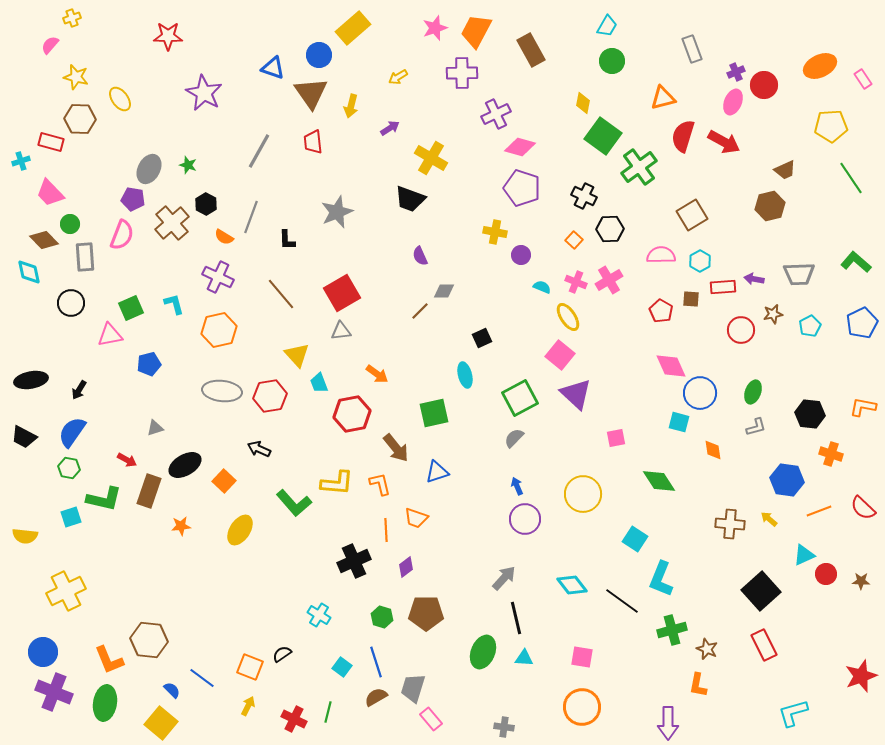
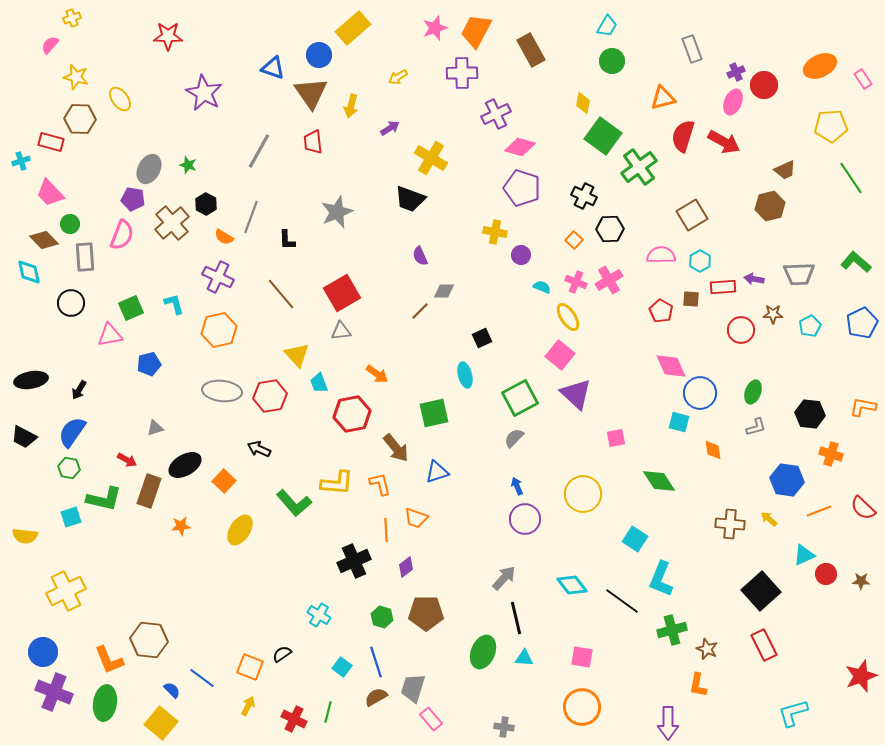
brown star at (773, 314): rotated 12 degrees clockwise
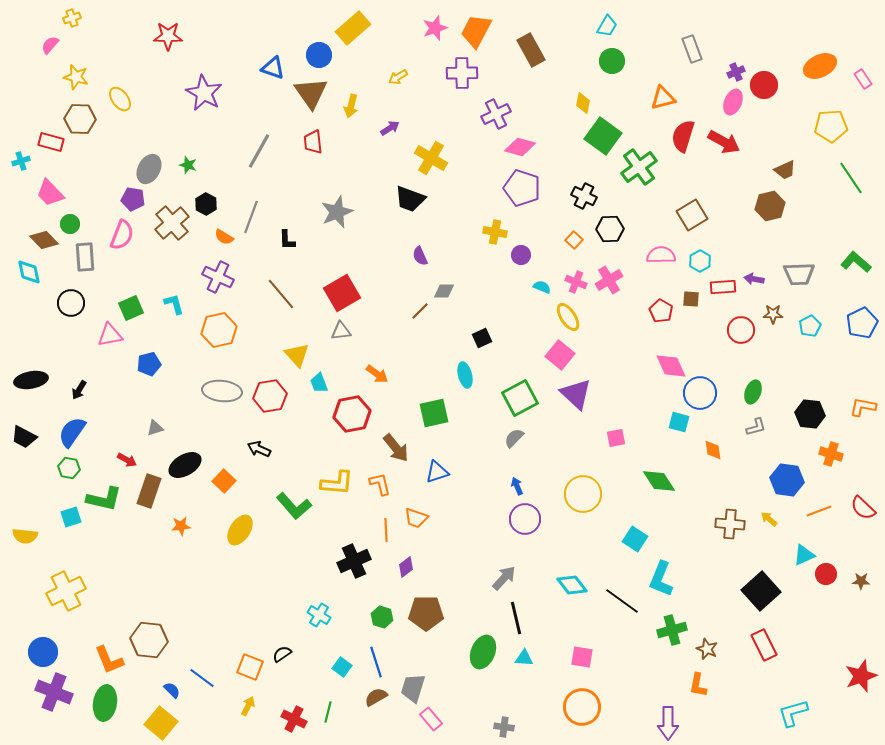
green L-shape at (294, 503): moved 3 px down
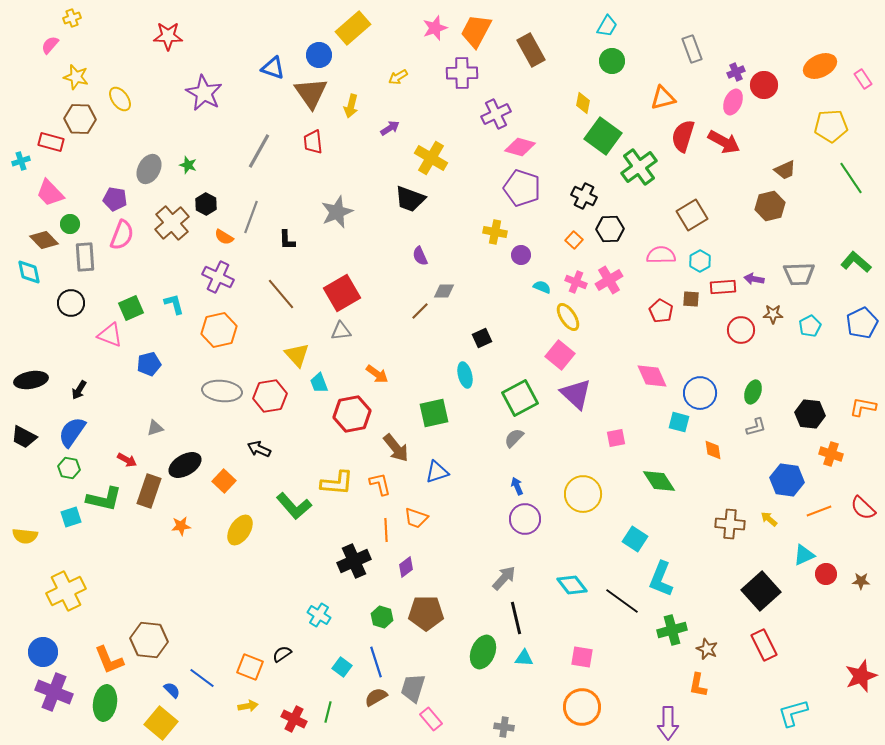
purple pentagon at (133, 199): moved 18 px left
pink triangle at (110, 335): rotated 32 degrees clockwise
pink diamond at (671, 366): moved 19 px left, 10 px down
yellow arrow at (248, 706): rotated 54 degrees clockwise
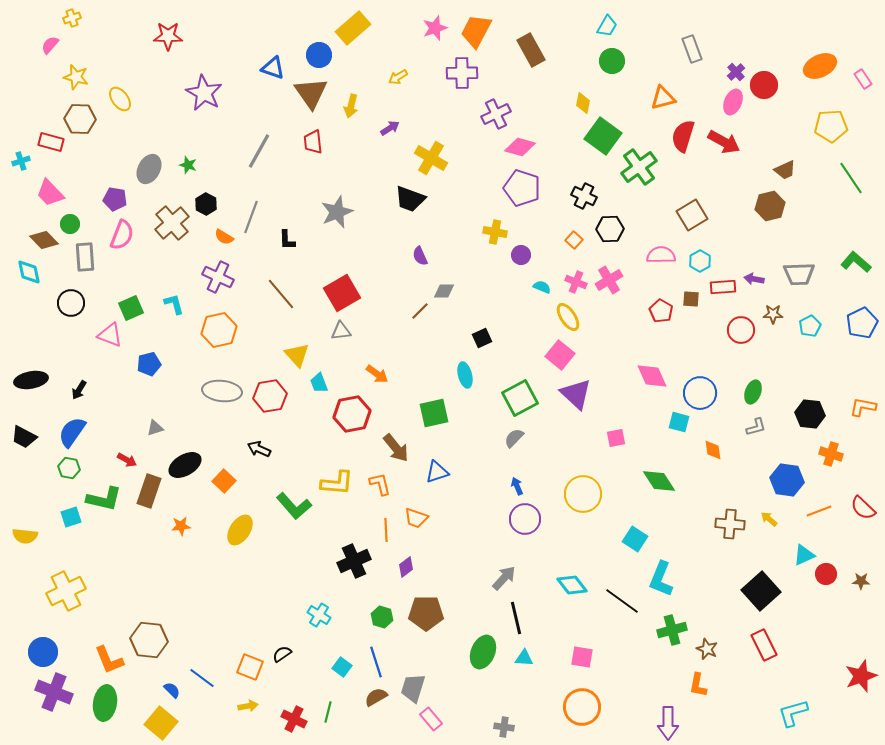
purple cross at (736, 72): rotated 18 degrees counterclockwise
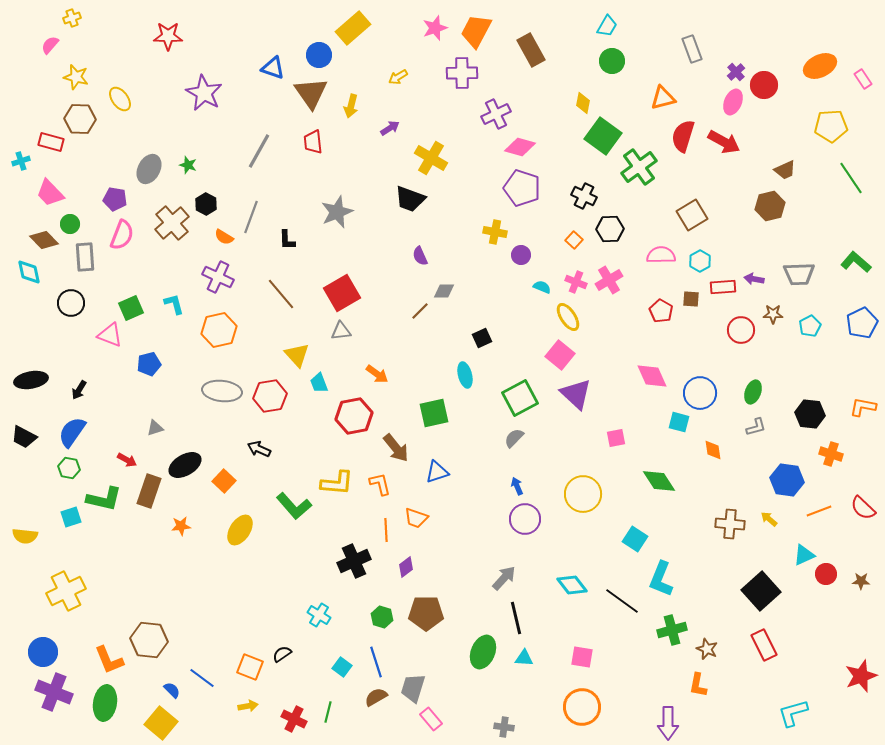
red hexagon at (352, 414): moved 2 px right, 2 px down
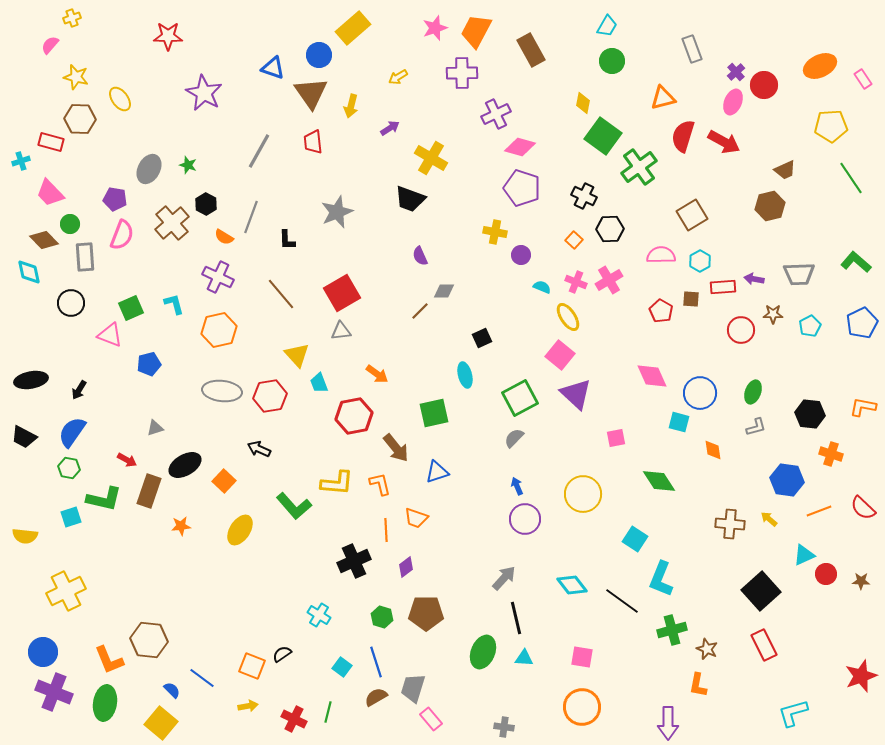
orange square at (250, 667): moved 2 px right, 1 px up
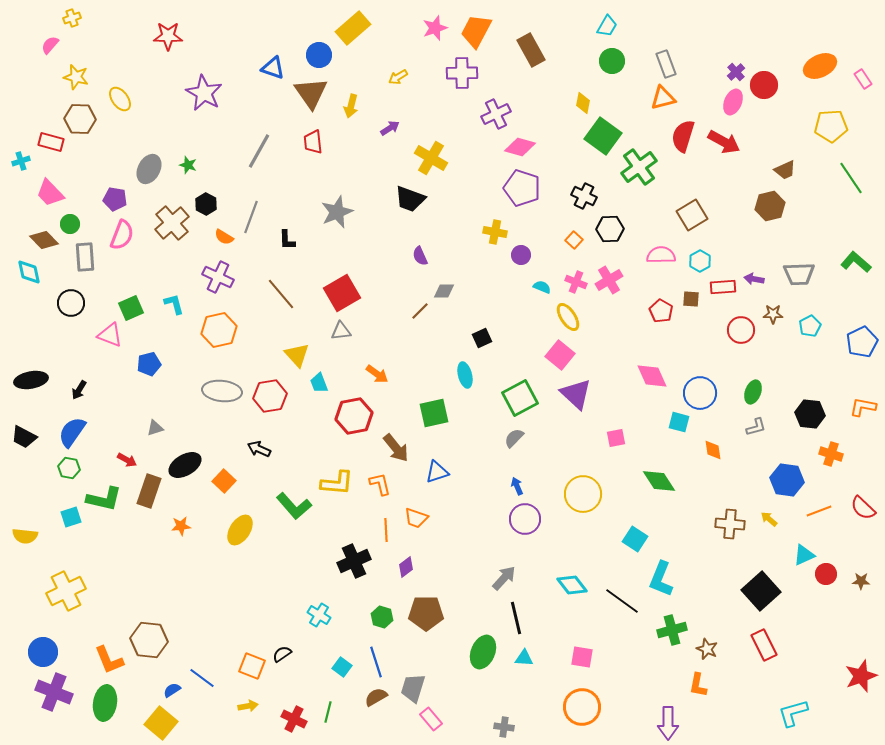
gray rectangle at (692, 49): moved 26 px left, 15 px down
blue pentagon at (862, 323): moved 19 px down
blue semicircle at (172, 690): rotated 78 degrees counterclockwise
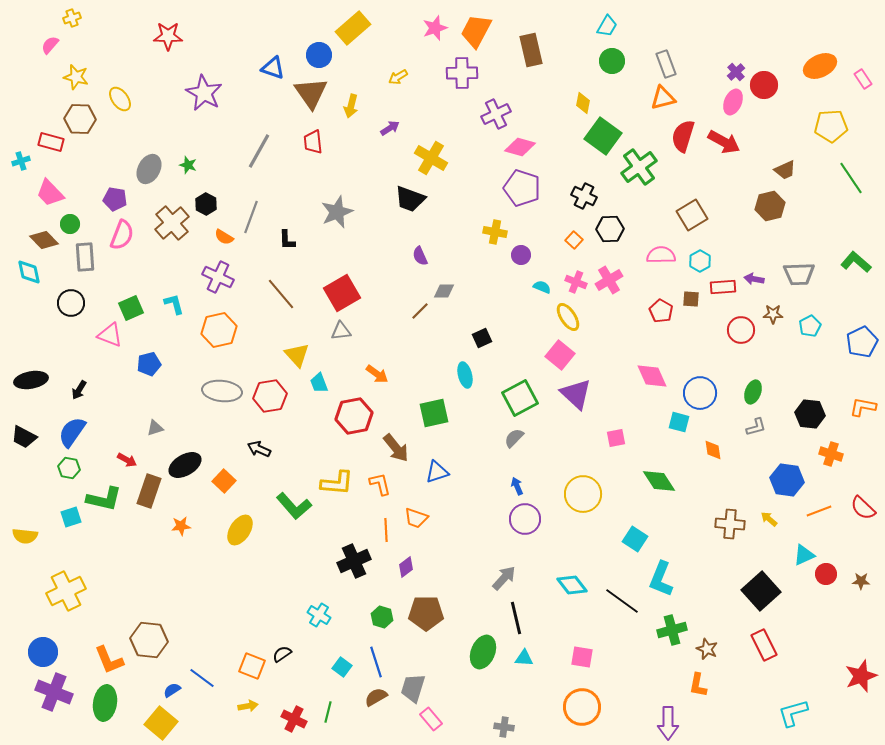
brown rectangle at (531, 50): rotated 16 degrees clockwise
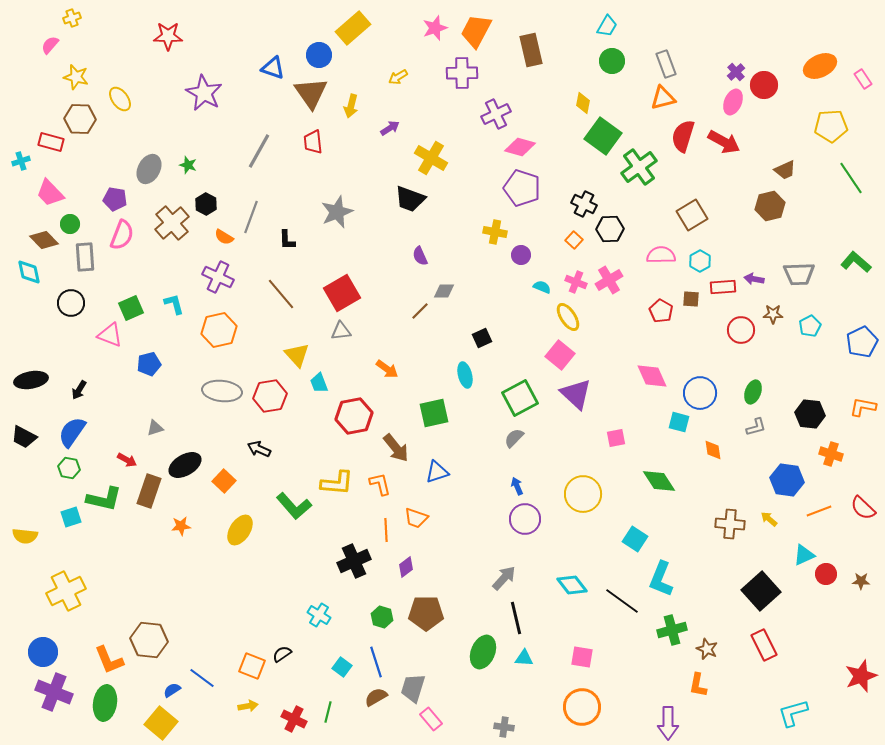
black cross at (584, 196): moved 8 px down
orange arrow at (377, 374): moved 10 px right, 5 px up
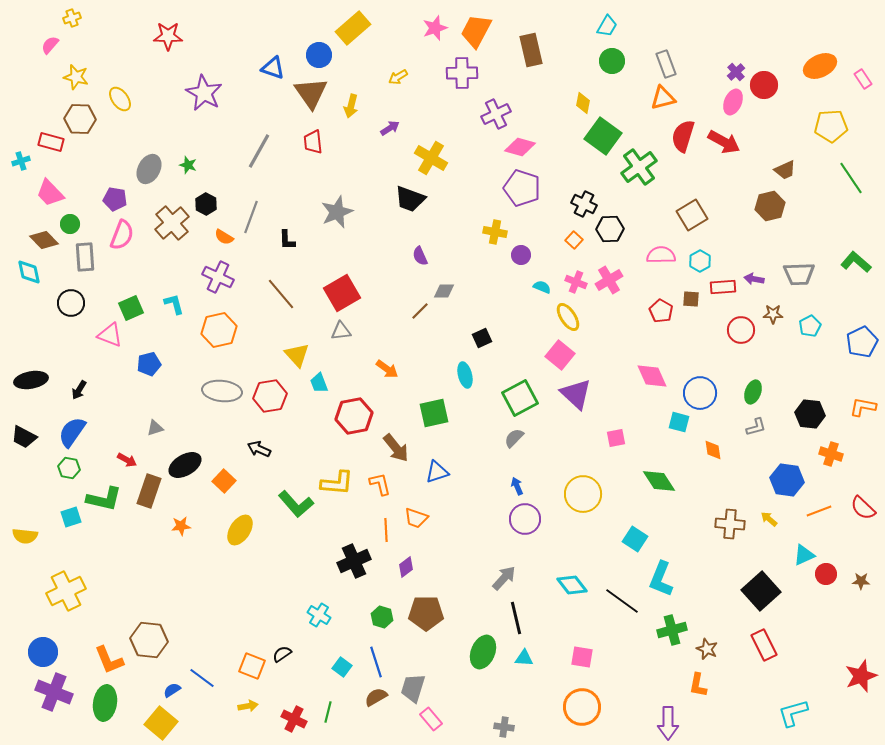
green L-shape at (294, 506): moved 2 px right, 2 px up
